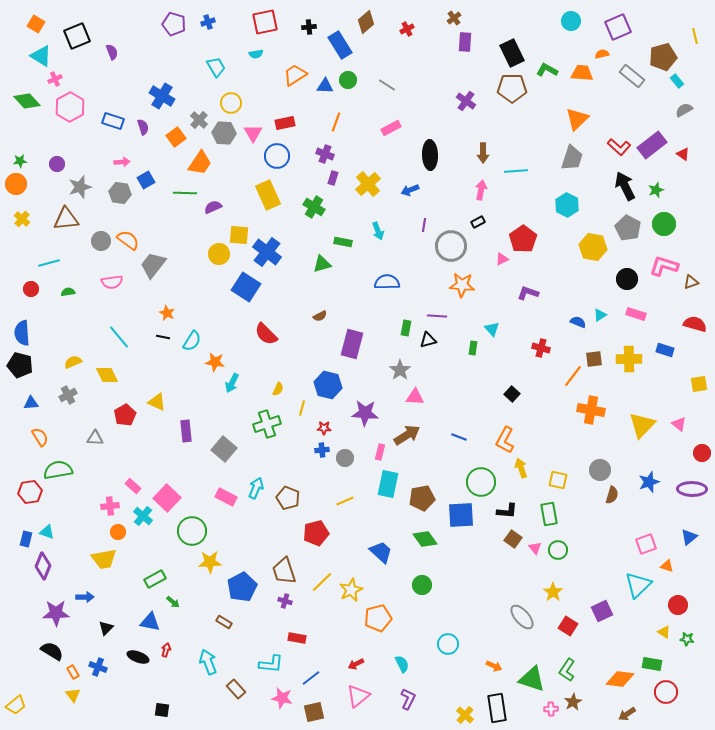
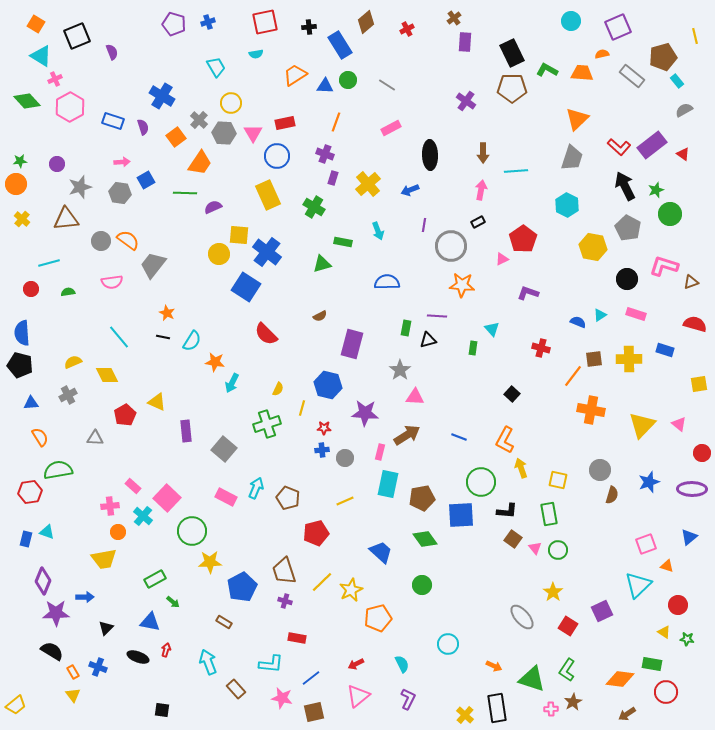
green circle at (664, 224): moved 6 px right, 10 px up
purple diamond at (43, 566): moved 15 px down
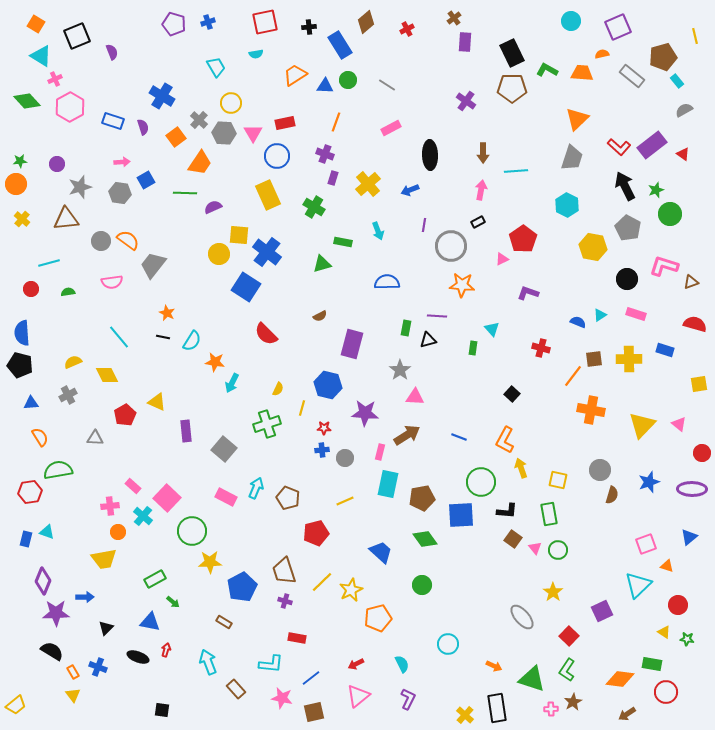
red square at (568, 626): moved 1 px right, 10 px down; rotated 12 degrees clockwise
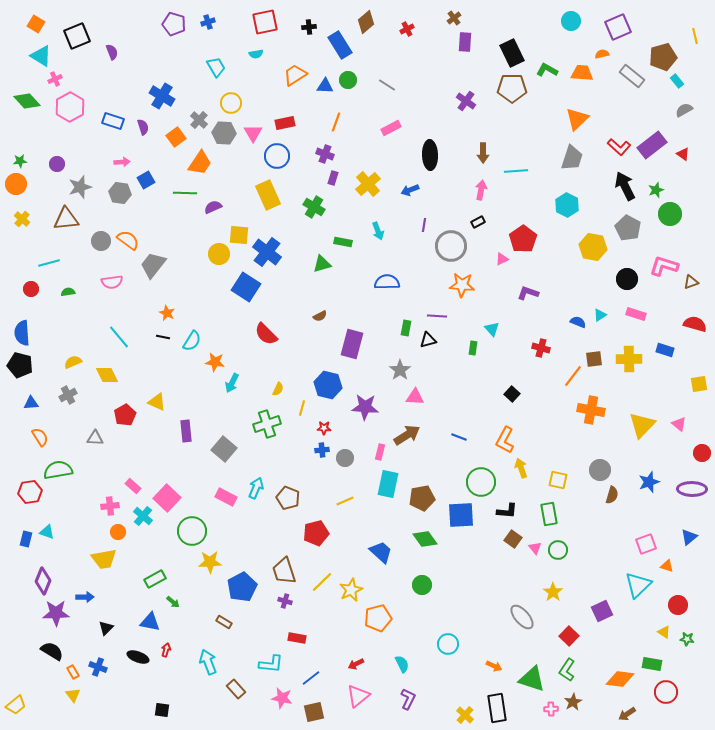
purple star at (365, 413): moved 6 px up
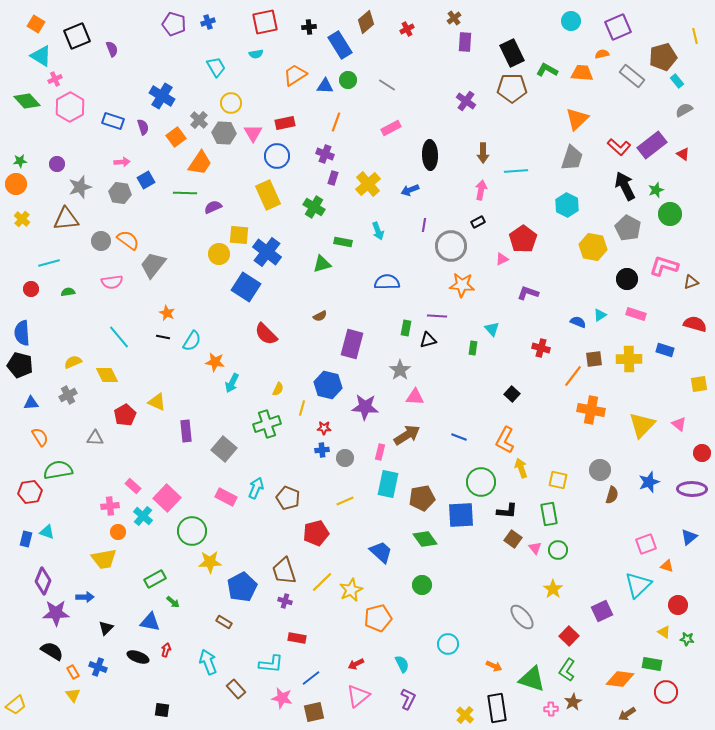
purple semicircle at (112, 52): moved 3 px up
yellow star at (553, 592): moved 3 px up
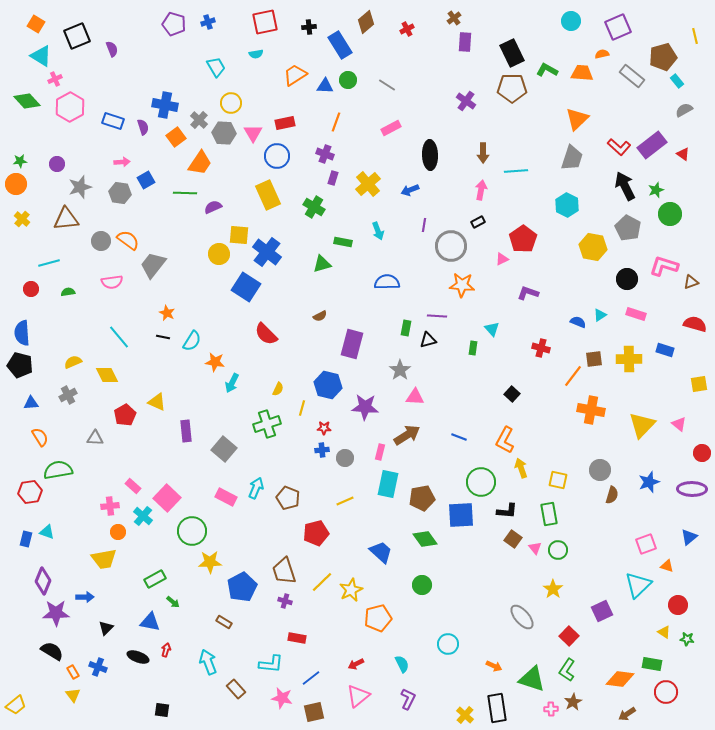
blue cross at (162, 96): moved 3 px right, 9 px down; rotated 20 degrees counterclockwise
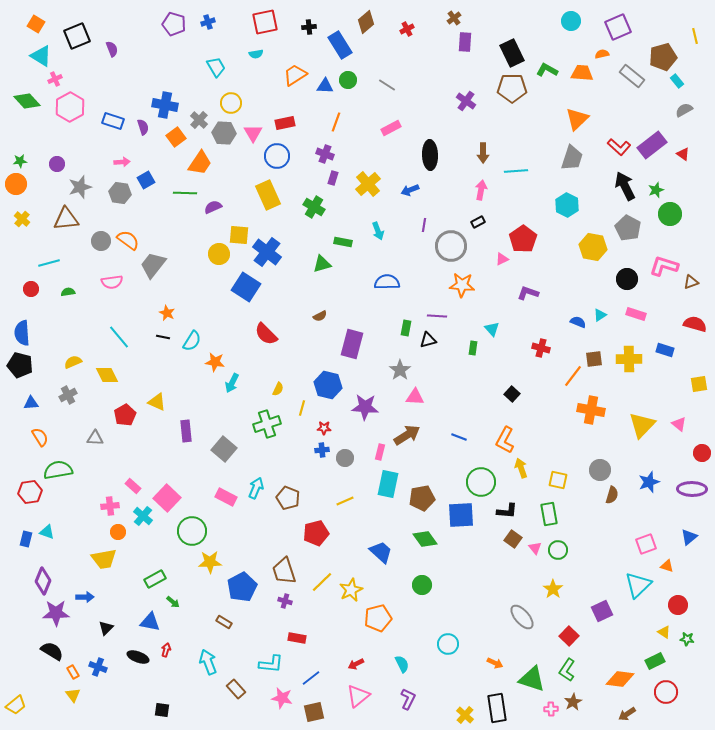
green rectangle at (652, 664): moved 3 px right, 3 px up; rotated 36 degrees counterclockwise
orange arrow at (494, 666): moved 1 px right, 3 px up
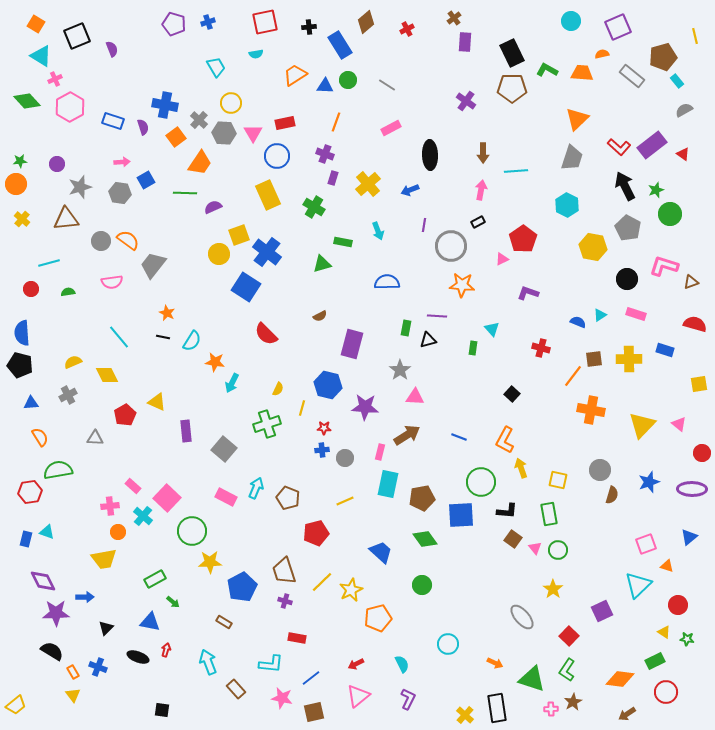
yellow square at (239, 235): rotated 25 degrees counterclockwise
purple diamond at (43, 581): rotated 48 degrees counterclockwise
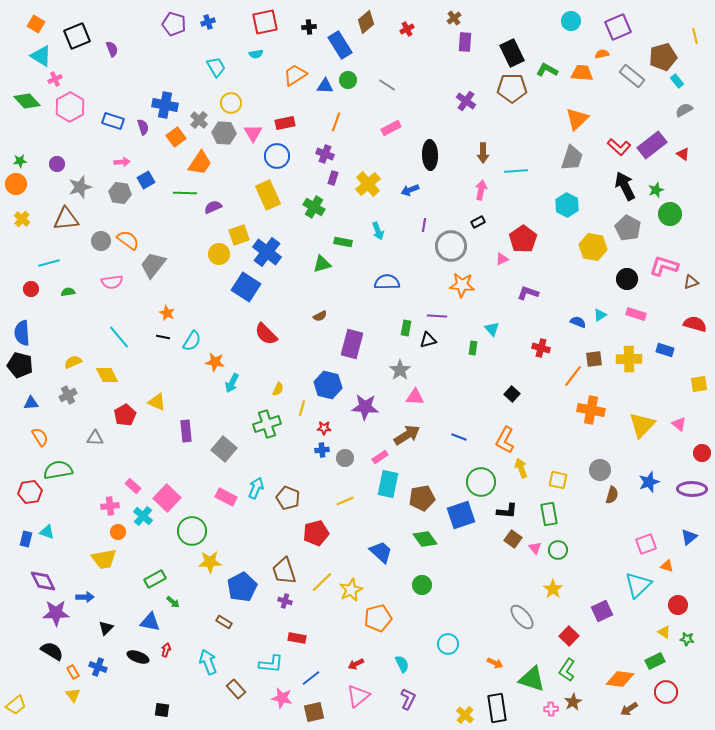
pink rectangle at (380, 452): moved 5 px down; rotated 42 degrees clockwise
blue square at (461, 515): rotated 16 degrees counterclockwise
brown arrow at (627, 714): moved 2 px right, 5 px up
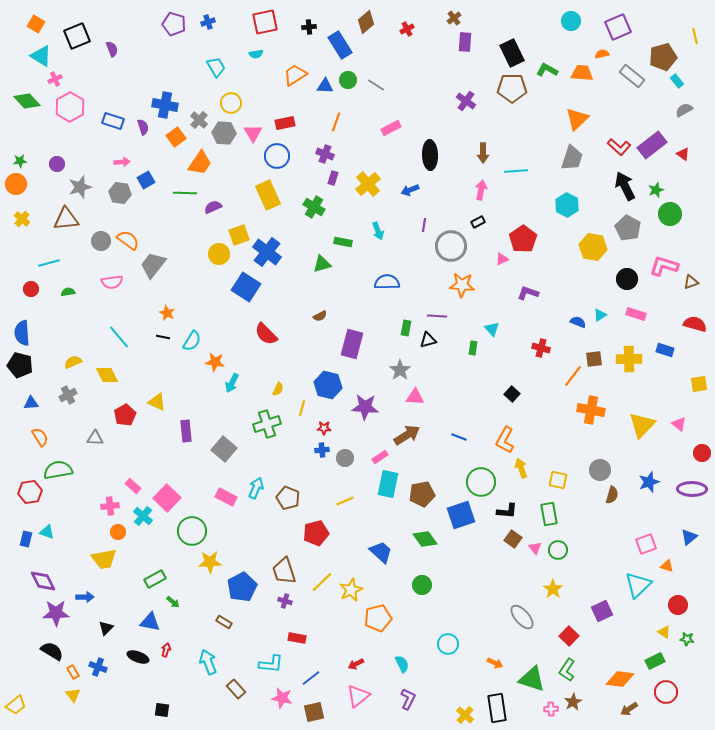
gray line at (387, 85): moved 11 px left
brown pentagon at (422, 498): moved 4 px up
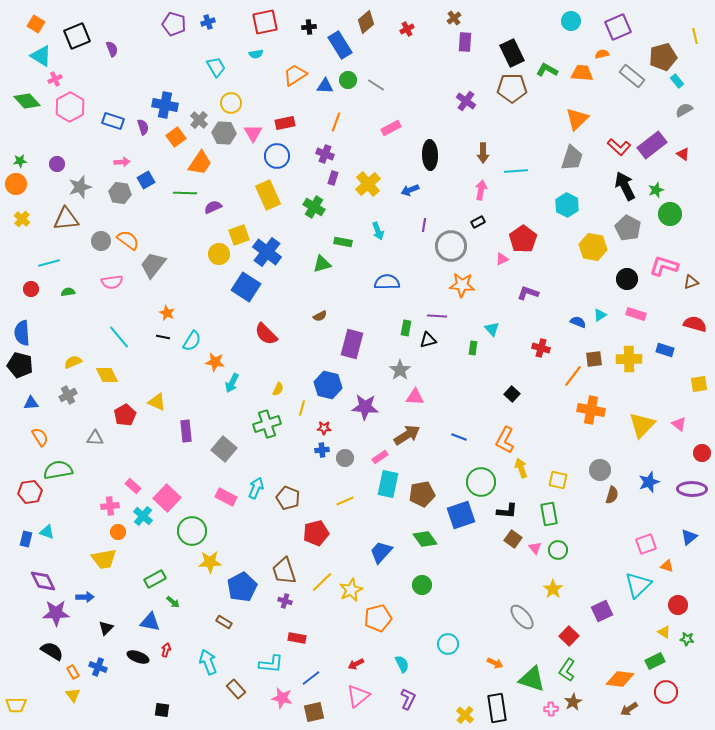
blue trapezoid at (381, 552): rotated 90 degrees counterclockwise
yellow trapezoid at (16, 705): rotated 40 degrees clockwise
